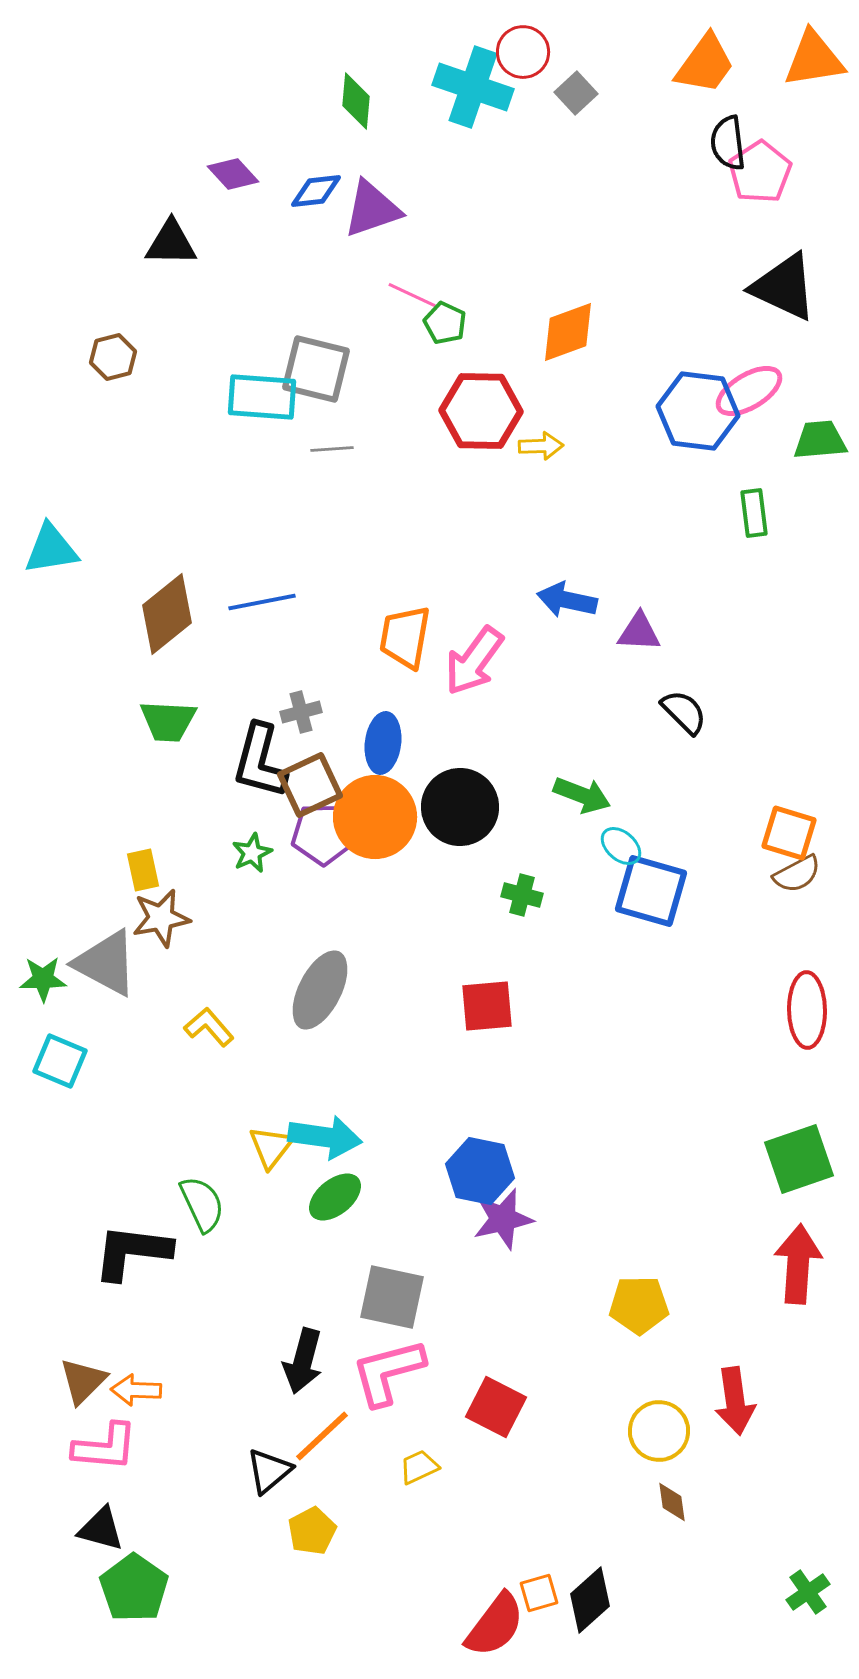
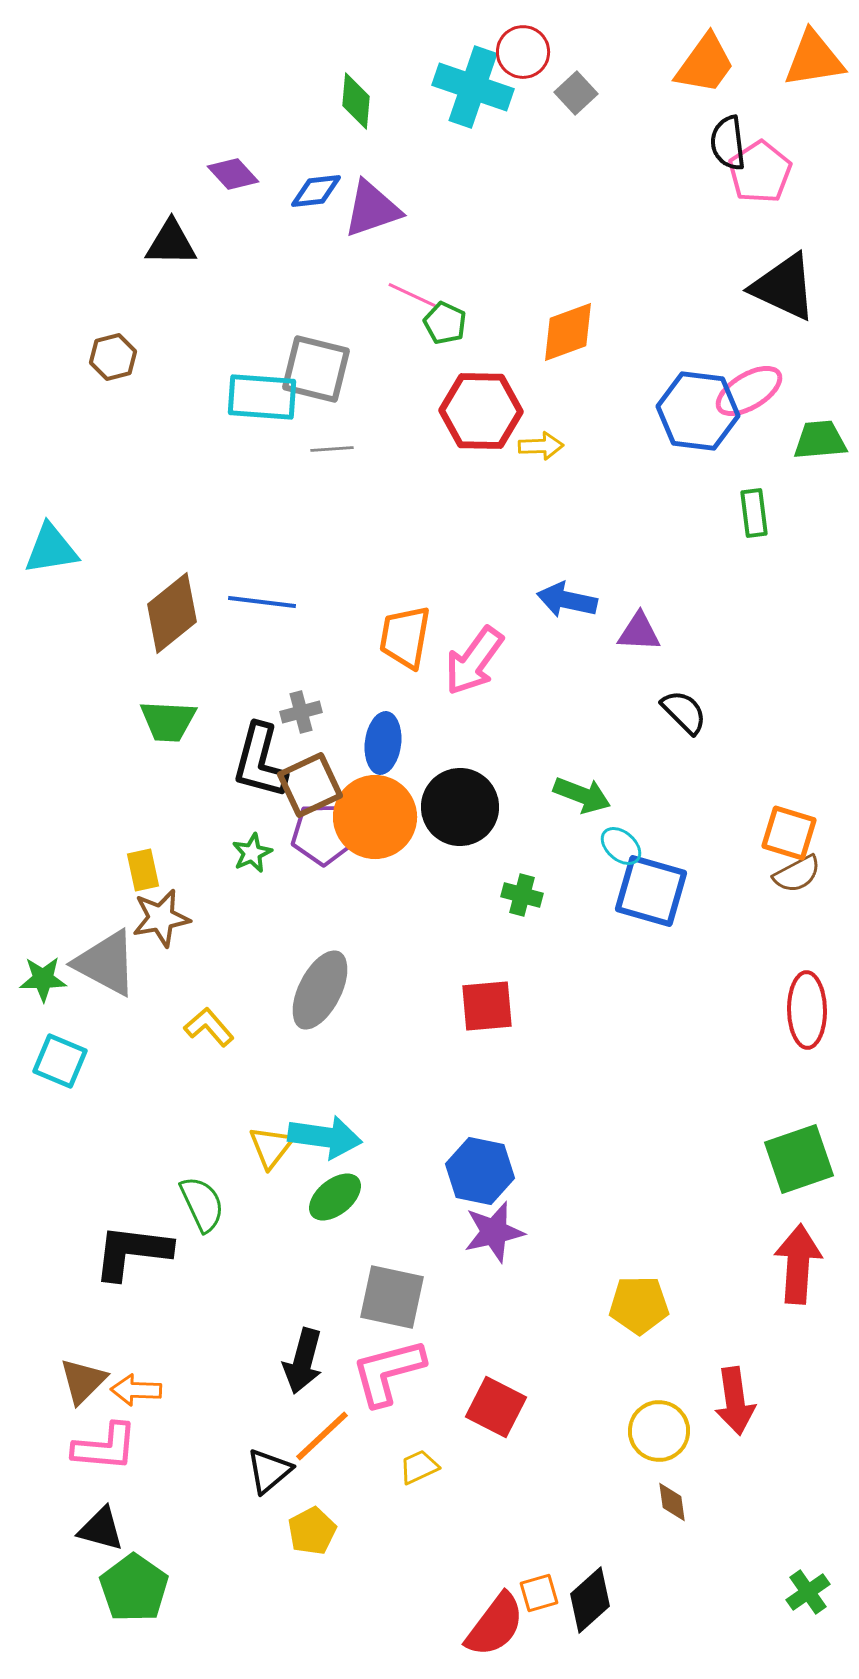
blue line at (262, 602): rotated 18 degrees clockwise
brown diamond at (167, 614): moved 5 px right, 1 px up
purple star at (503, 1219): moved 9 px left, 13 px down
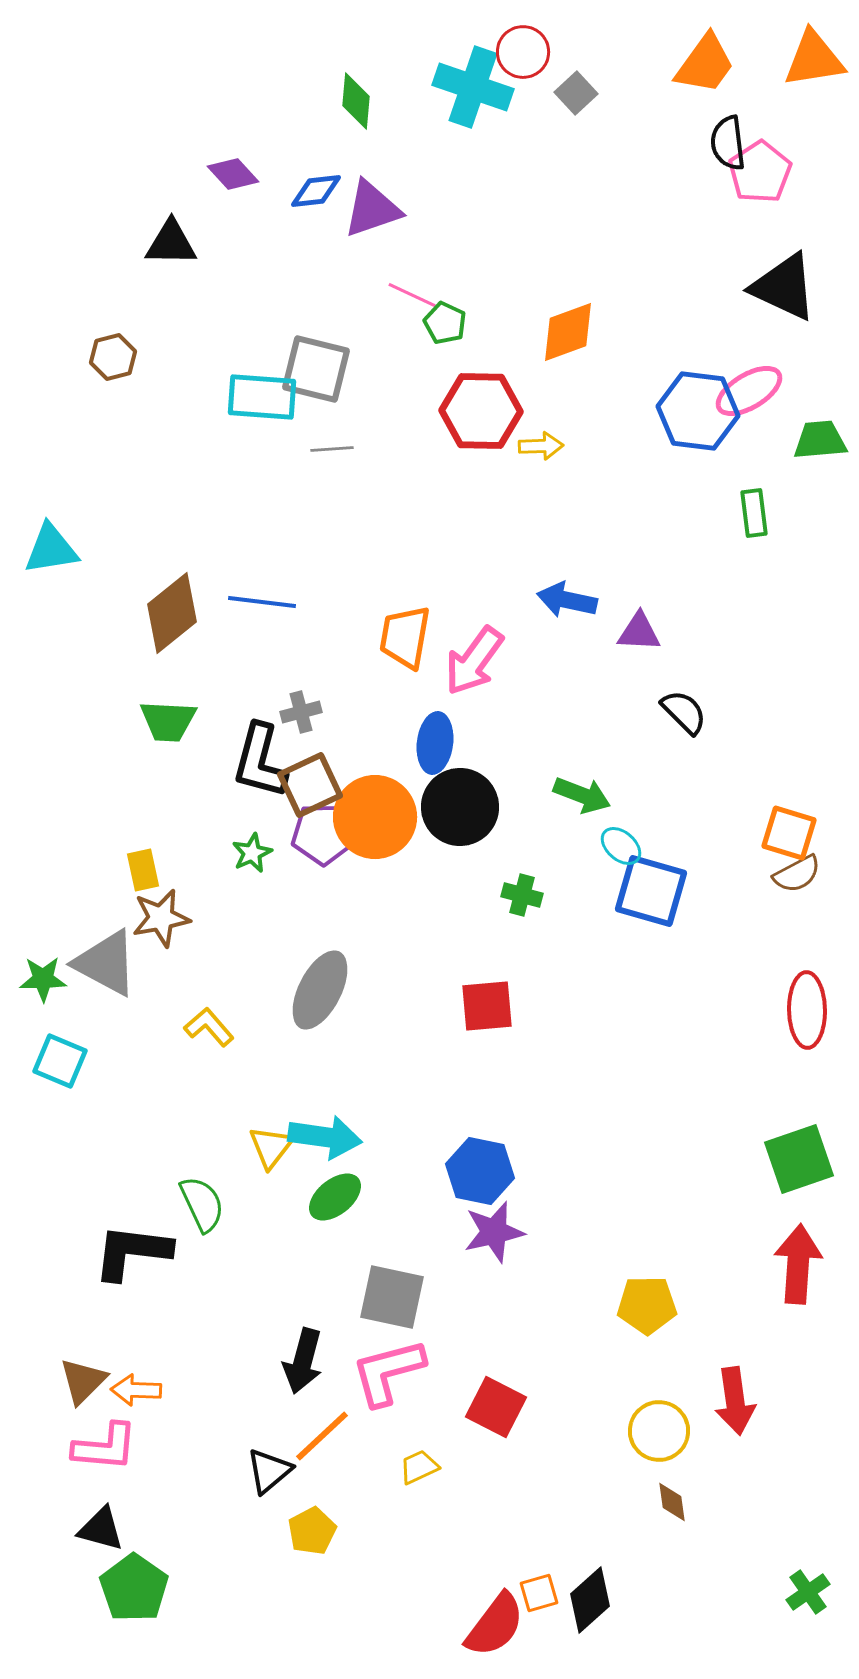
blue ellipse at (383, 743): moved 52 px right
yellow pentagon at (639, 1305): moved 8 px right
